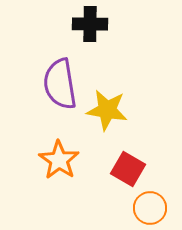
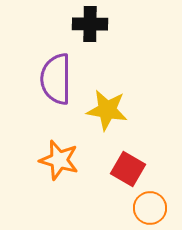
purple semicircle: moved 4 px left, 5 px up; rotated 9 degrees clockwise
orange star: rotated 18 degrees counterclockwise
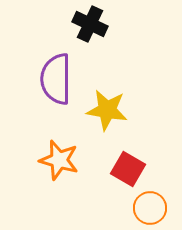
black cross: rotated 24 degrees clockwise
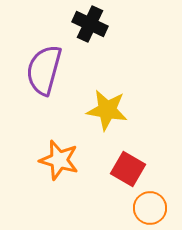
purple semicircle: moved 12 px left, 9 px up; rotated 15 degrees clockwise
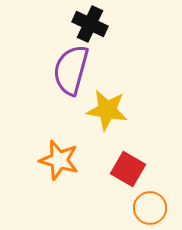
purple semicircle: moved 27 px right
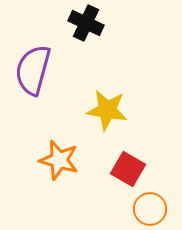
black cross: moved 4 px left, 1 px up
purple semicircle: moved 38 px left
orange circle: moved 1 px down
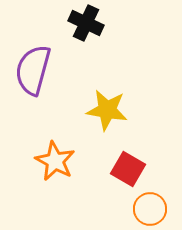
orange star: moved 4 px left, 1 px down; rotated 12 degrees clockwise
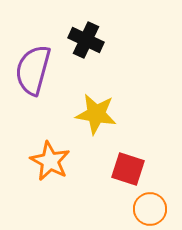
black cross: moved 17 px down
yellow star: moved 11 px left, 4 px down
orange star: moved 5 px left
red square: rotated 12 degrees counterclockwise
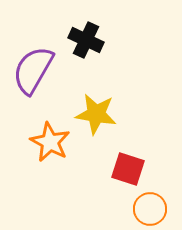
purple semicircle: rotated 15 degrees clockwise
orange star: moved 19 px up
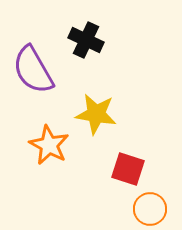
purple semicircle: rotated 60 degrees counterclockwise
orange star: moved 1 px left, 3 px down
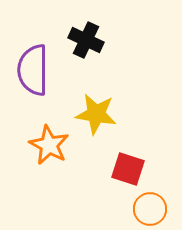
purple semicircle: rotated 30 degrees clockwise
